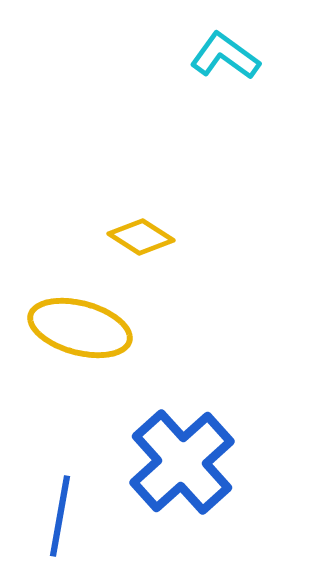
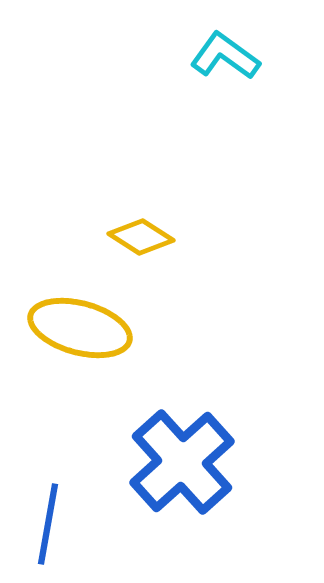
blue line: moved 12 px left, 8 px down
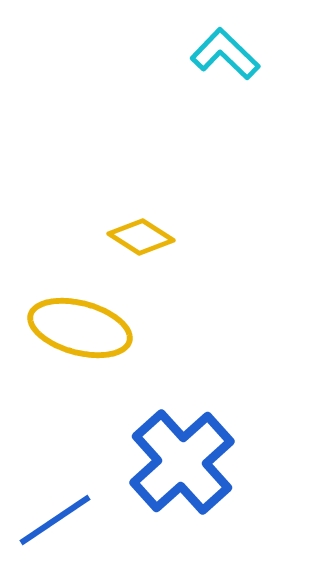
cyan L-shape: moved 2 px up; rotated 8 degrees clockwise
blue line: moved 7 px right, 4 px up; rotated 46 degrees clockwise
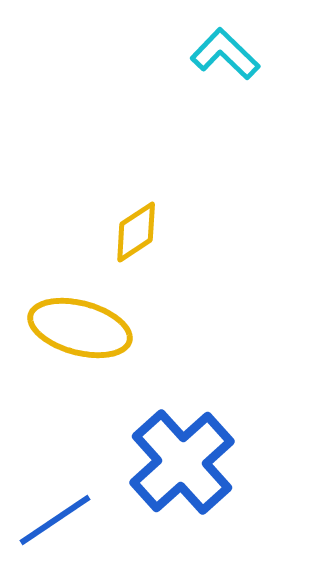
yellow diamond: moved 5 px left, 5 px up; rotated 66 degrees counterclockwise
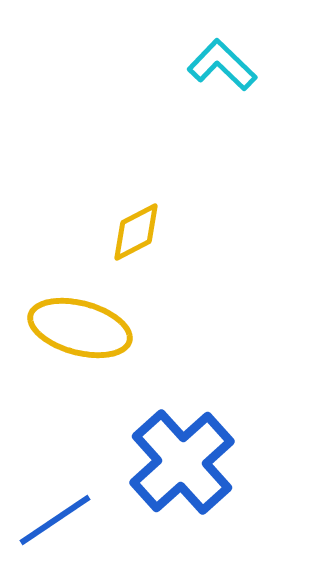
cyan L-shape: moved 3 px left, 11 px down
yellow diamond: rotated 6 degrees clockwise
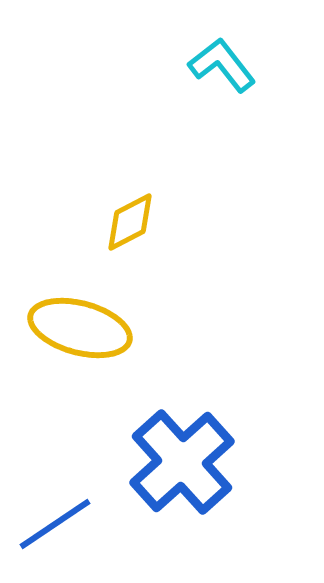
cyan L-shape: rotated 8 degrees clockwise
yellow diamond: moved 6 px left, 10 px up
blue line: moved 4 px down
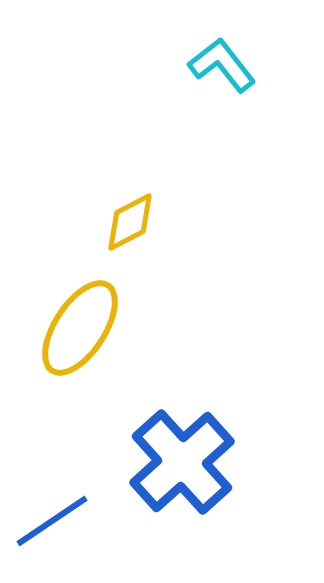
yellow ellipse: rotated 72 degrees counterclockwise
blue line: moved 3 px left, 3 px up
